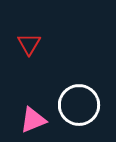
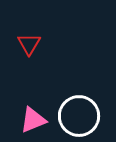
white circle: moved 11 px down
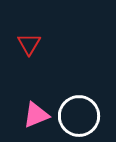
pink triangle: moved 3 px right, 5 px up
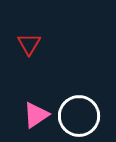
pink triangle: rotated 12 degrees counterclockwise
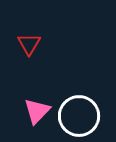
pink triangle: moved 1 px right, 4 px up; rotated 12 degrees counterclockwise
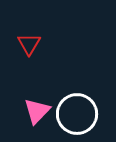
white circle: moved 2 px left, 2 px up
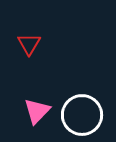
white circle: moved 5 px right, 1 px down
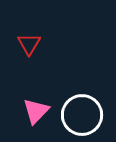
pink triangle: moved 1 px left
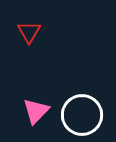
red triangle: moved 12 px up
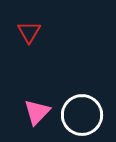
pink triangle: moved 1 px right, 1 px down
